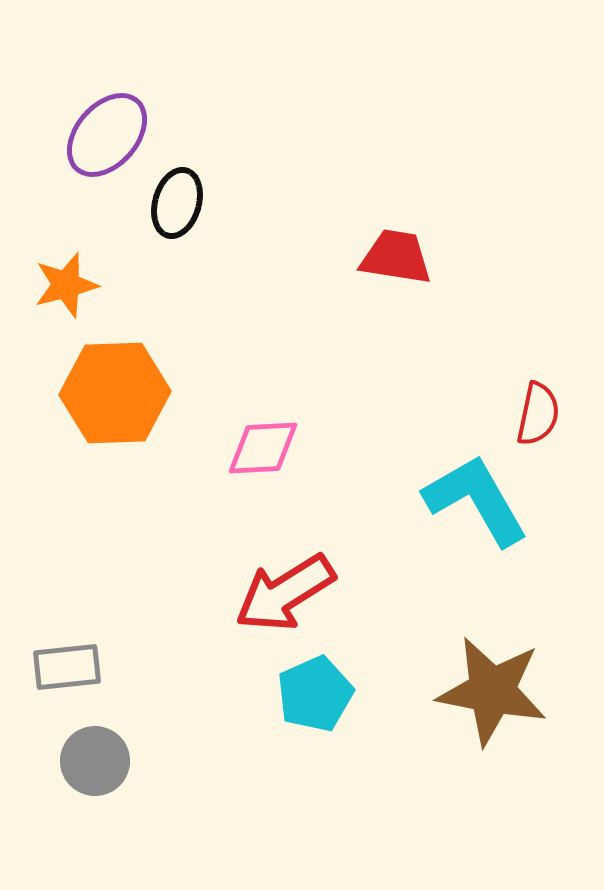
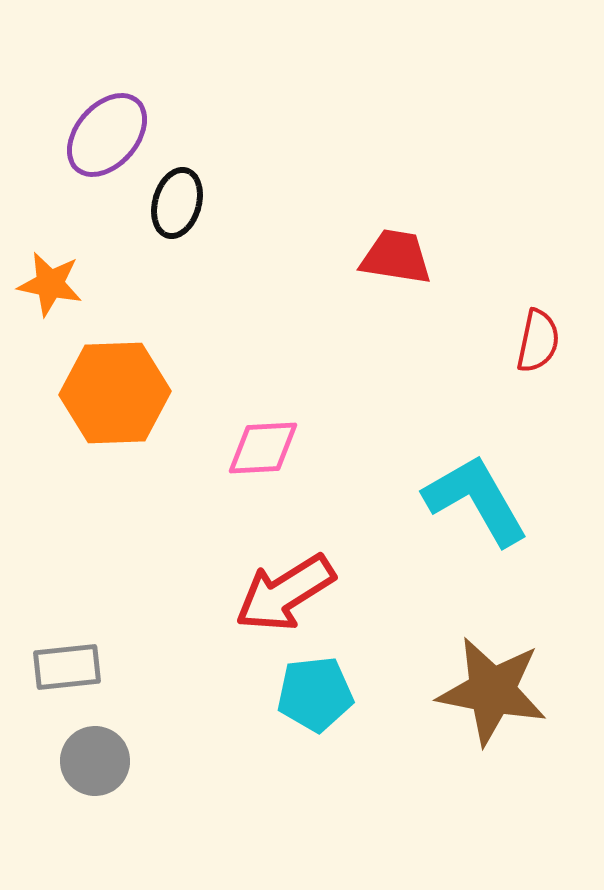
orange star: moved 16 px left, 1 px up; rotated 26 degrees clockwise
red semicircle: moved 73 px up
cyan pentagon: rotated 18 degrees clockwise
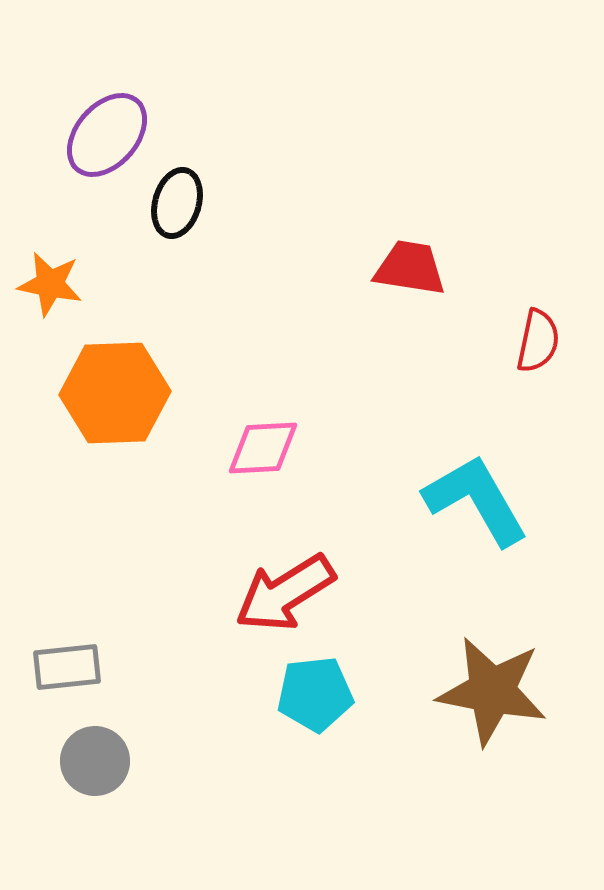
red trapezoid: moved 14 px right, 11 px down
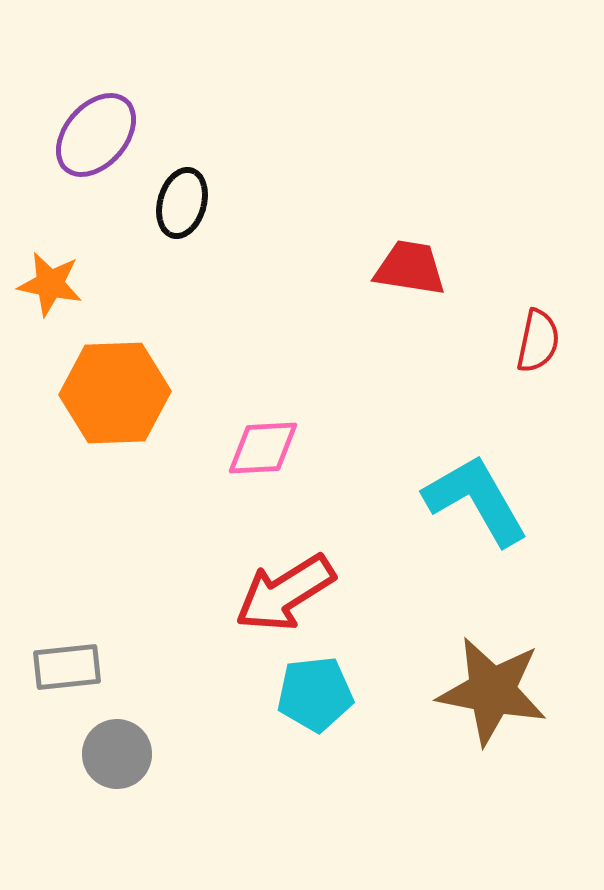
purple ellipse: moved 11 px left
black ellipse: moved 5 px right
gray circle: moved 22 px right, 7 px up
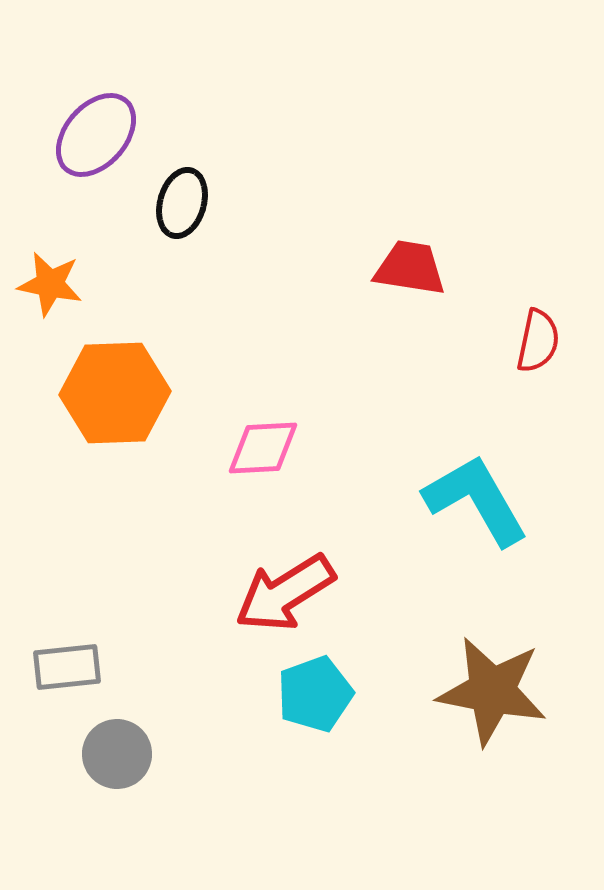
cyan pentagon: rotated 14 degrees counterclockwise
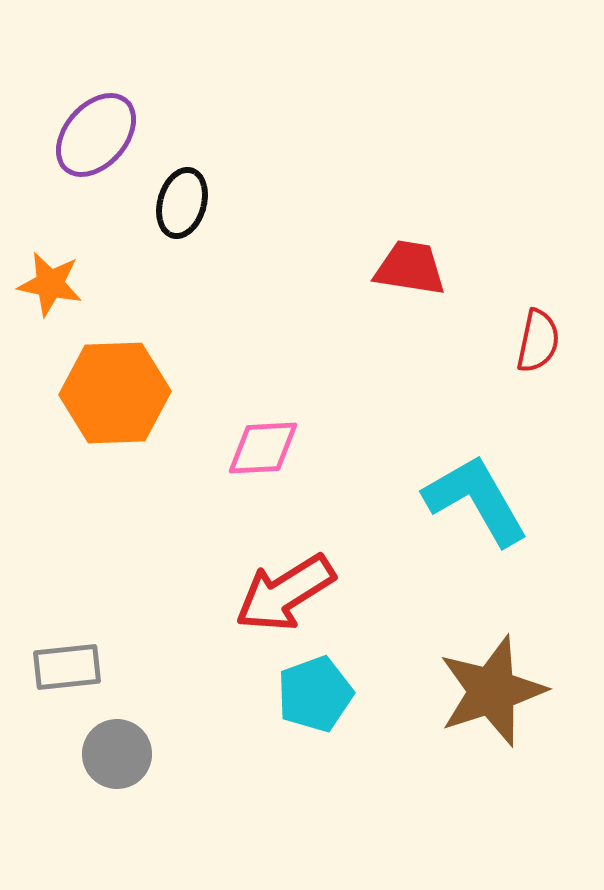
brown star: rotated 29 degrees counterclockwise
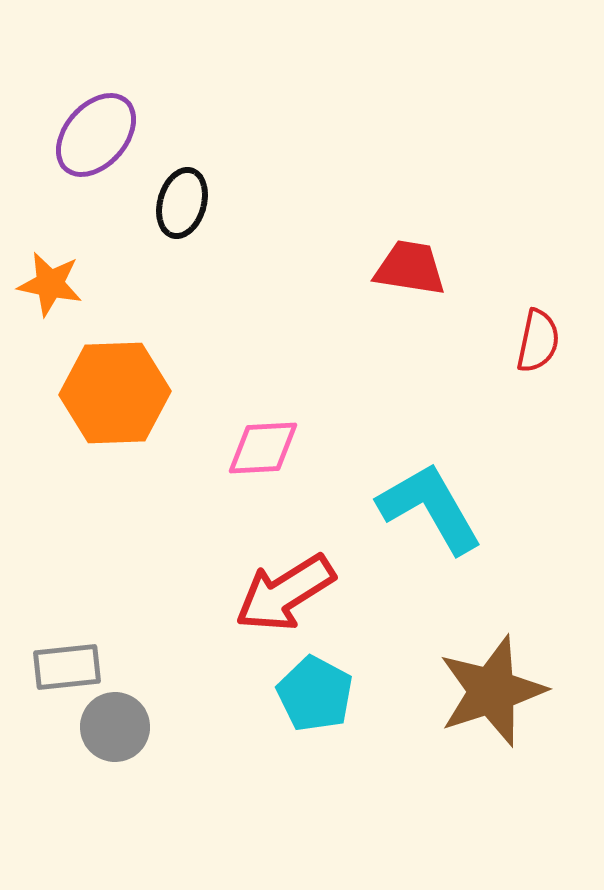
cyan L-shape: moved 46 px left, 8 px down
cyan pentagon: rotated 24 degrees counterclockwise
gray circle: moved 2 px left, 27 px up
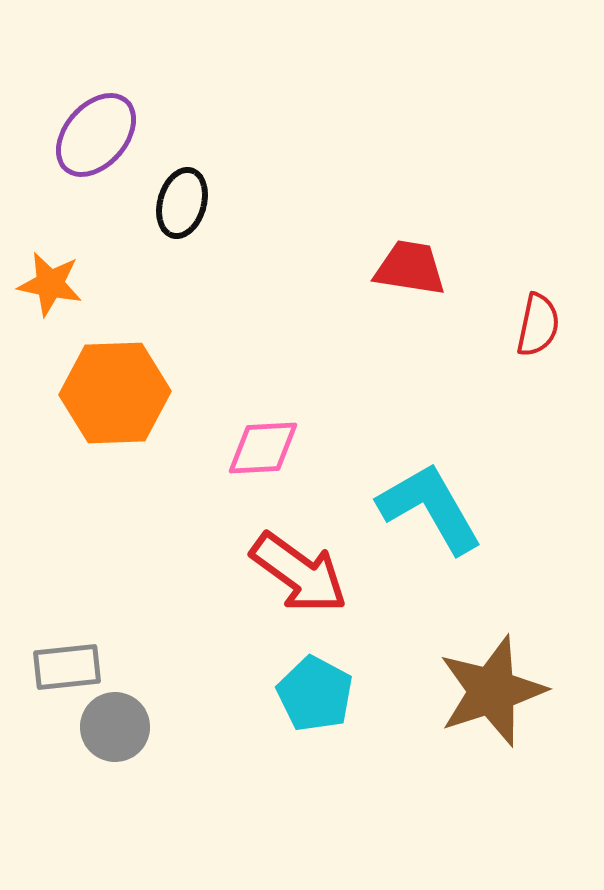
red semicircle: moved 16 px up
red arrow: moved 14 px right, 20 px up; rotated 112 degrees counterclockwise
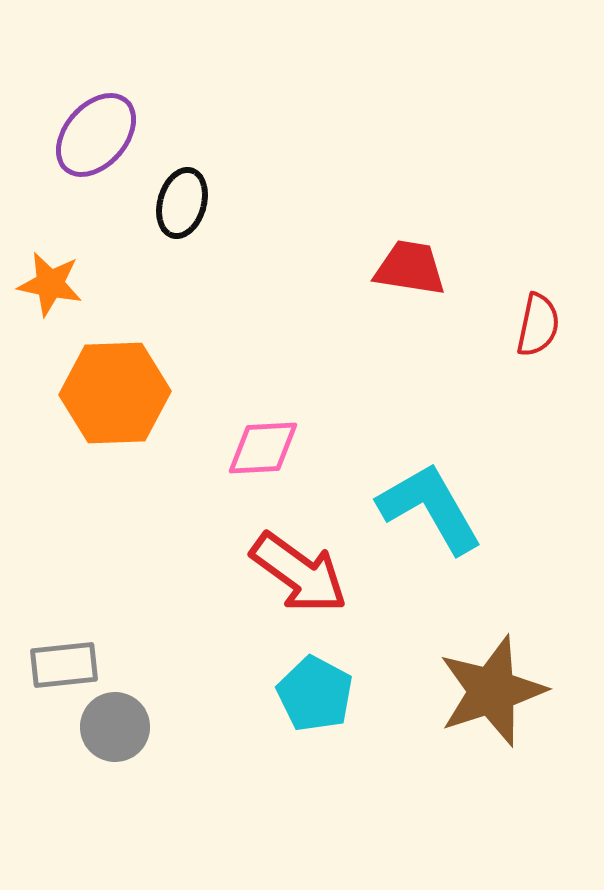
gray rectangle: moved 3 px left, 2 px up
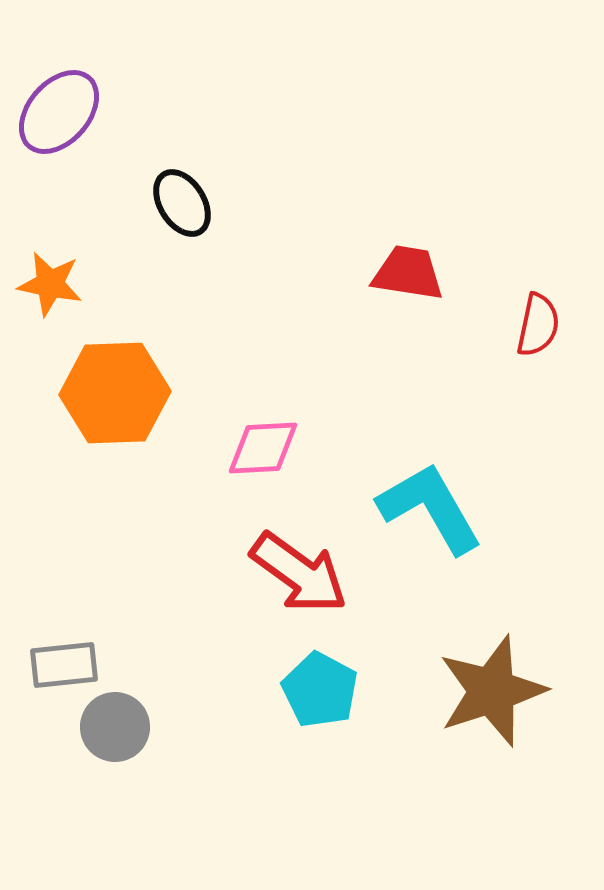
purple ellipse: moved 37 px left, 23 px up
black ellipse: rotated 48 degrees counterclockwise
red trapezoid: moved 2 px left, 5 px down
cyan pentagon: moved 5 px right, 4 px up
